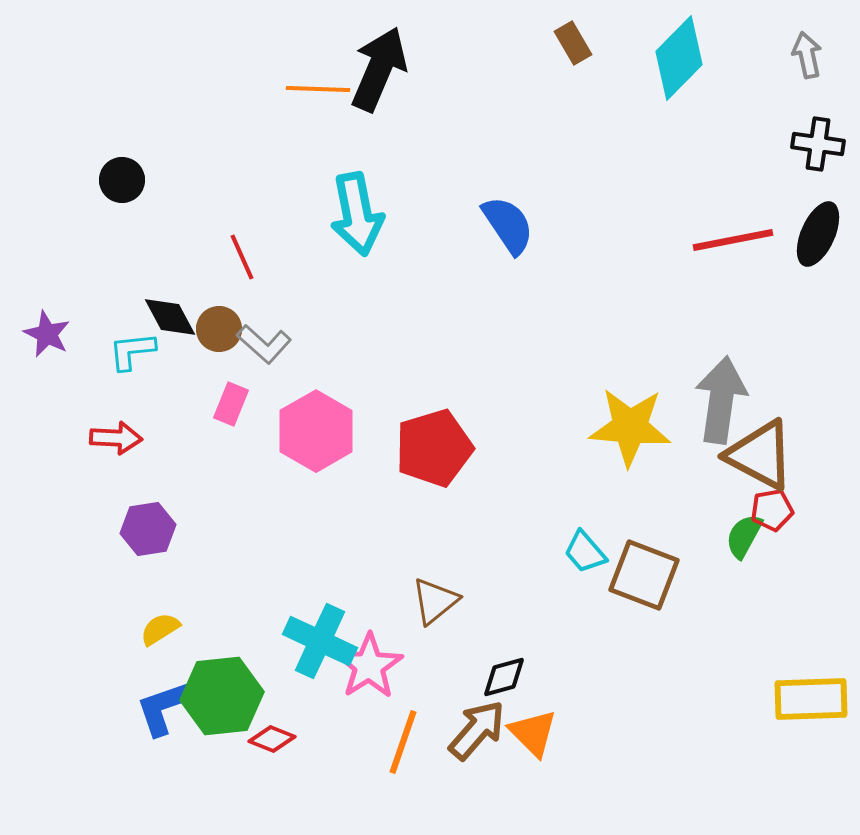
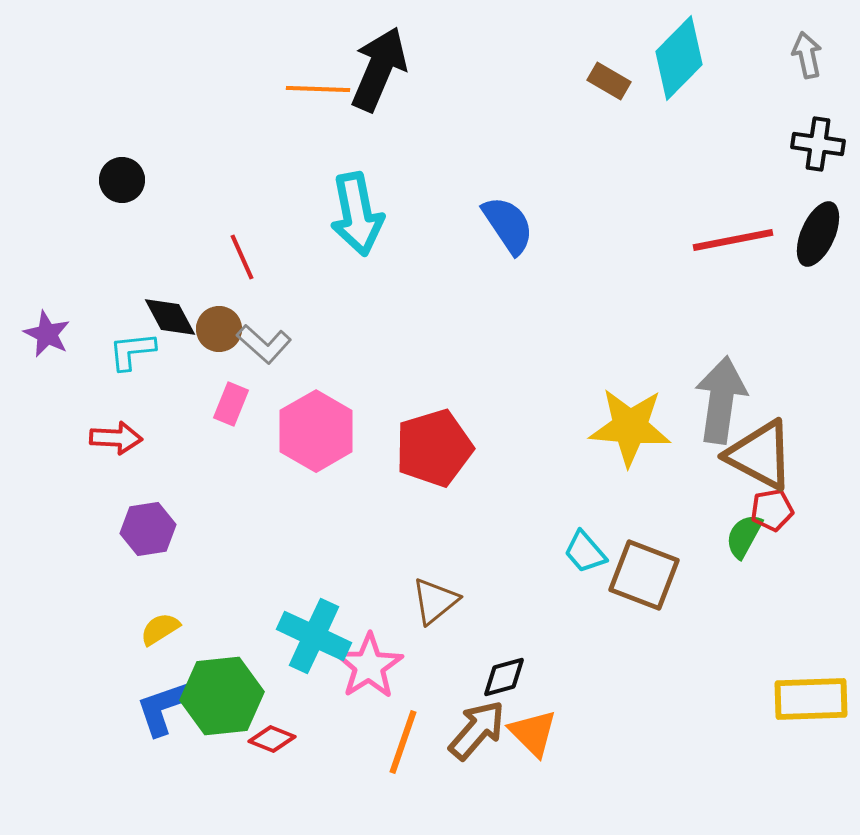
brown rectangle at (573, 43): moved 36 px right, 38 px down; rotated 30 degrees counterclockwise
cyan cross at (320, 641): moved 6 px left, 5 px up
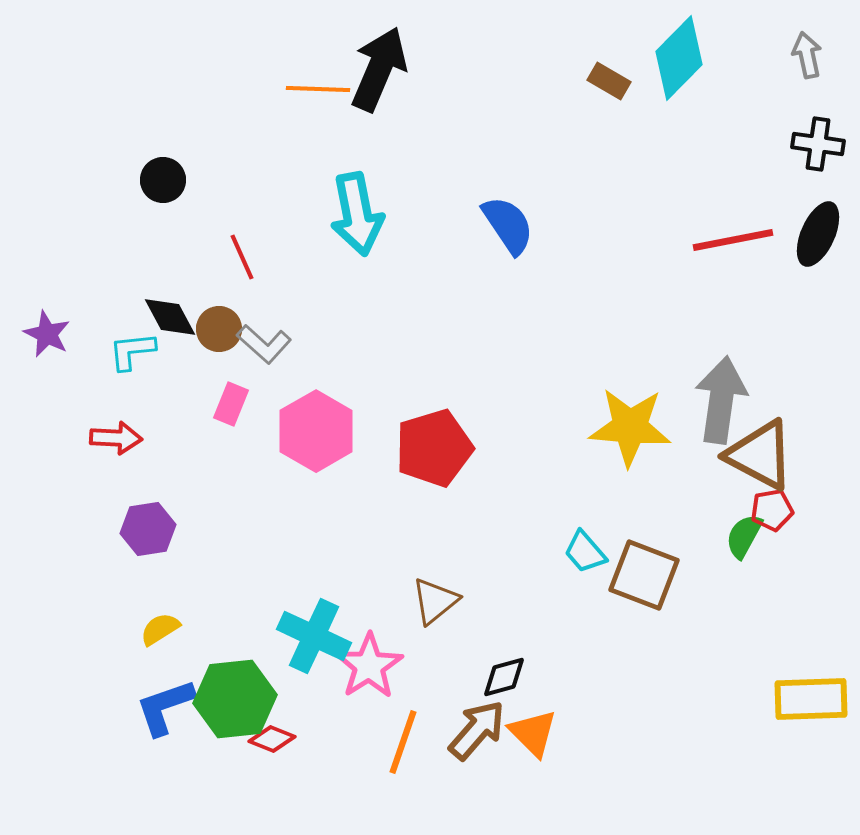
black circle at (122, 180): moved 41 px right
green hexagon at (222, 696): moved 13 px right, 3 px down
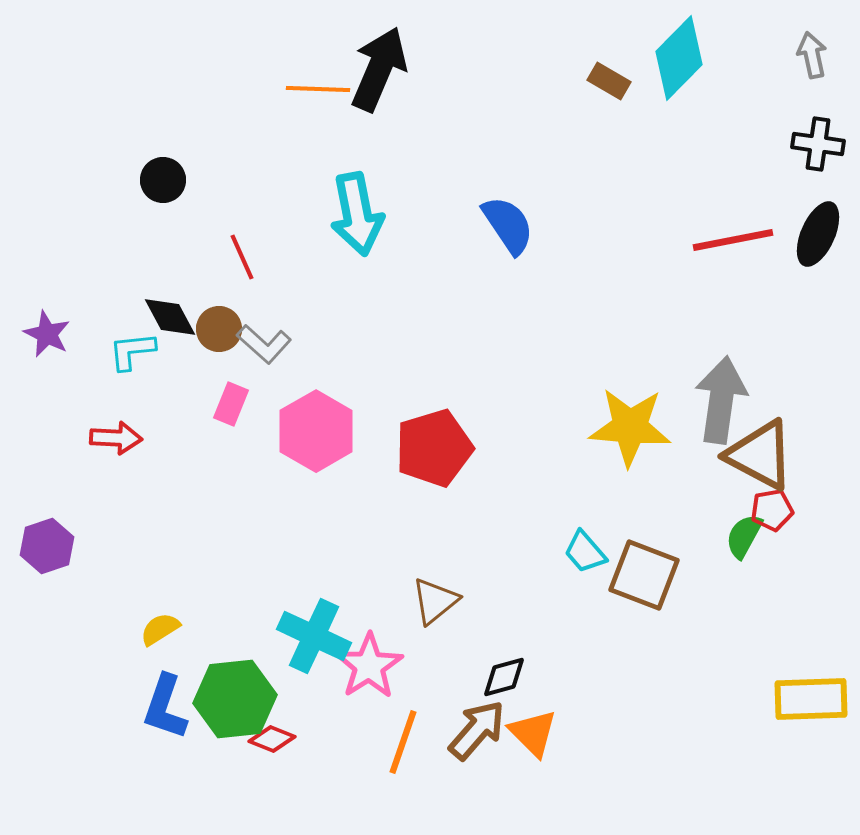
gray arrow at (807, 55): moved 5 px right
purple hexagon at (148, 529): moved 101 px left, 17 px down; rotated 10 degrees counterclockwise
blue L-shape at (165, 707): rotated 52 degrees counterclockwise
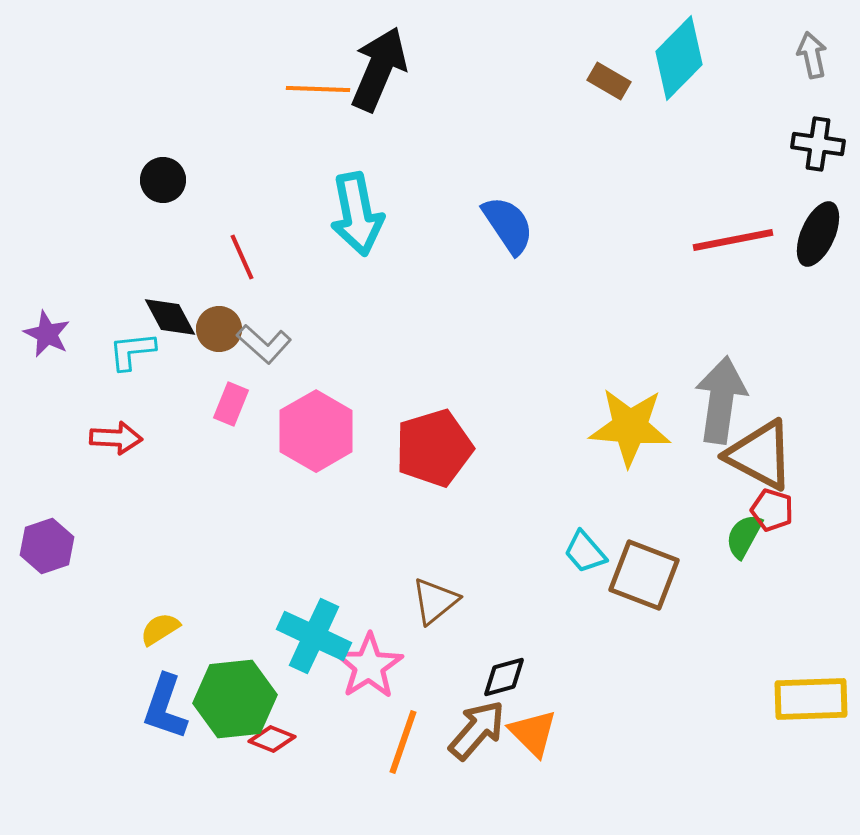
red pentagon at (772, 510): rotated 27 degrees clockwise
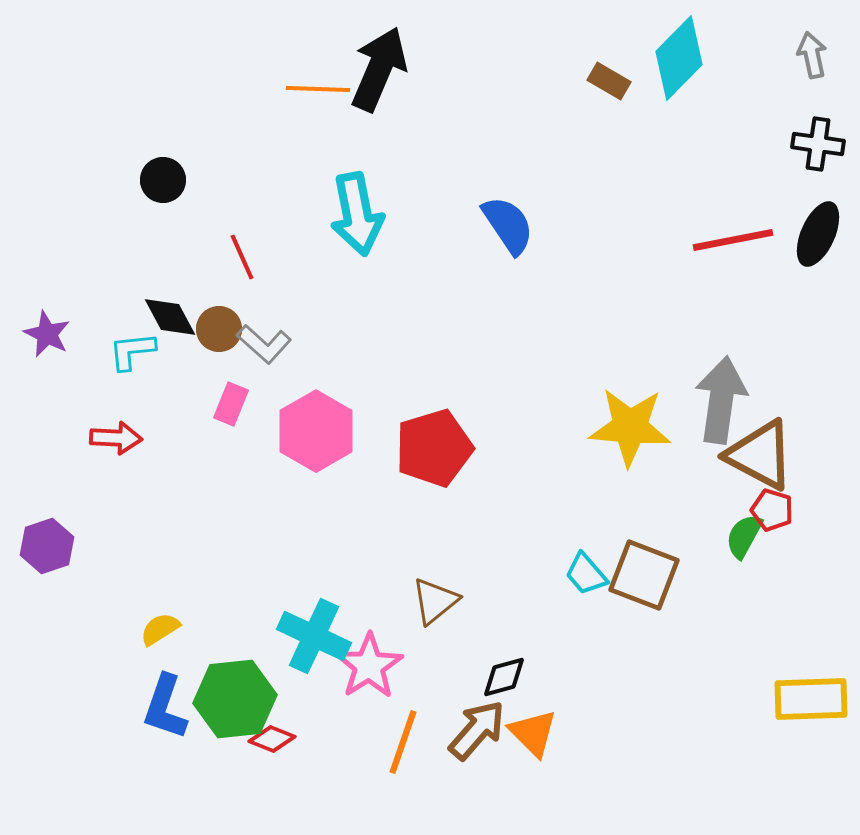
cyan trapezoid at (585, 552): moved 1 px right, 22 px down
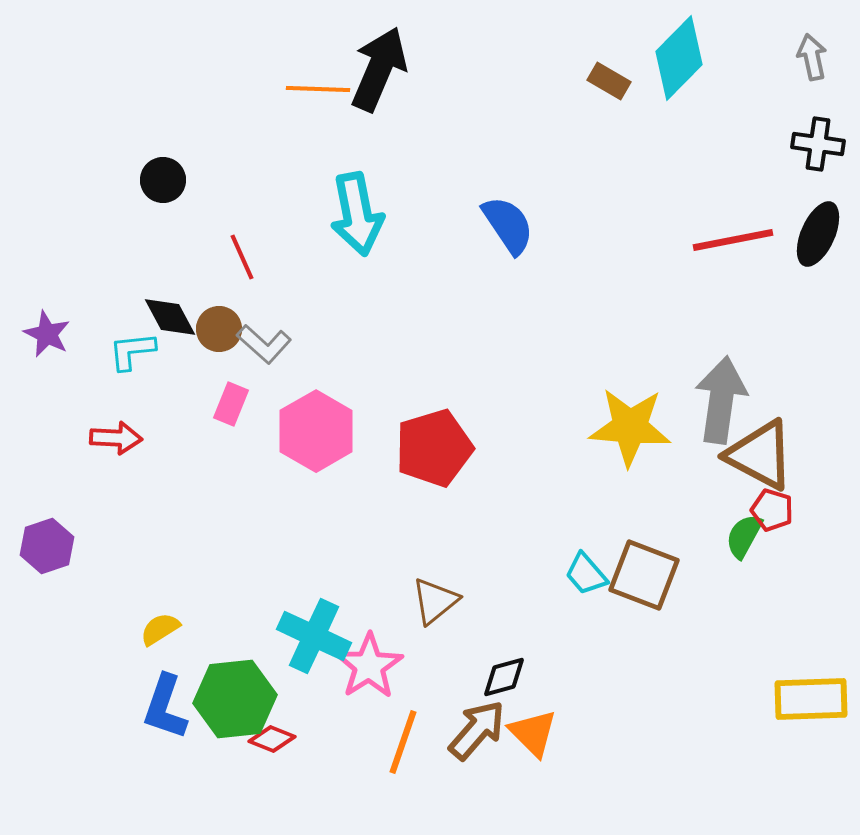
gray arrow at (812, 55): moved 2 px down
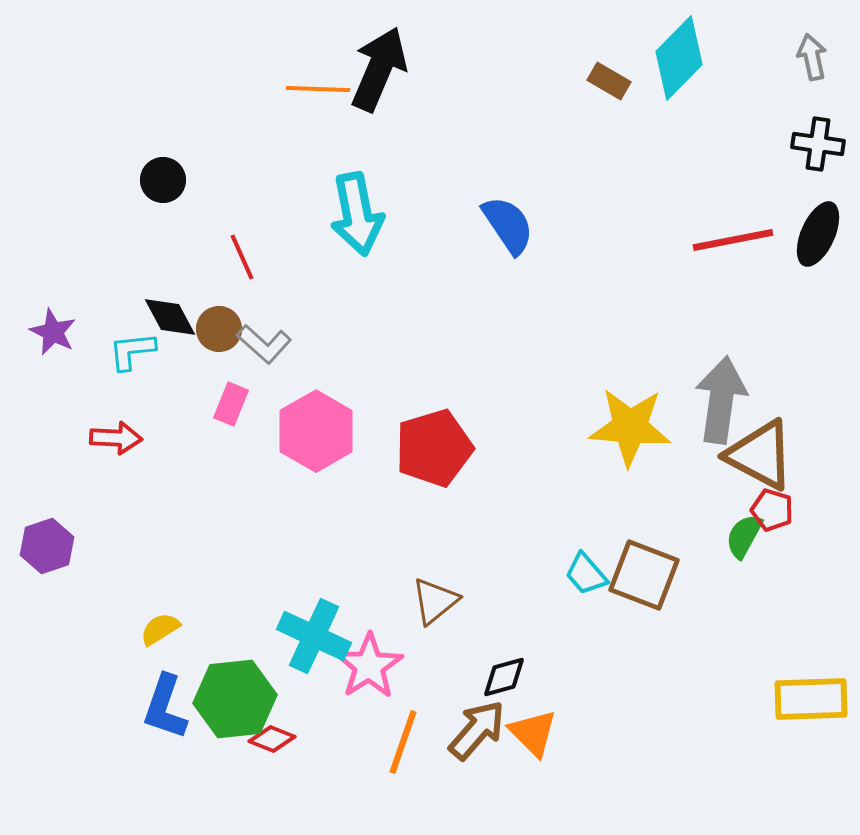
purple star at (47, 334): moved 6 px right, 2 px up
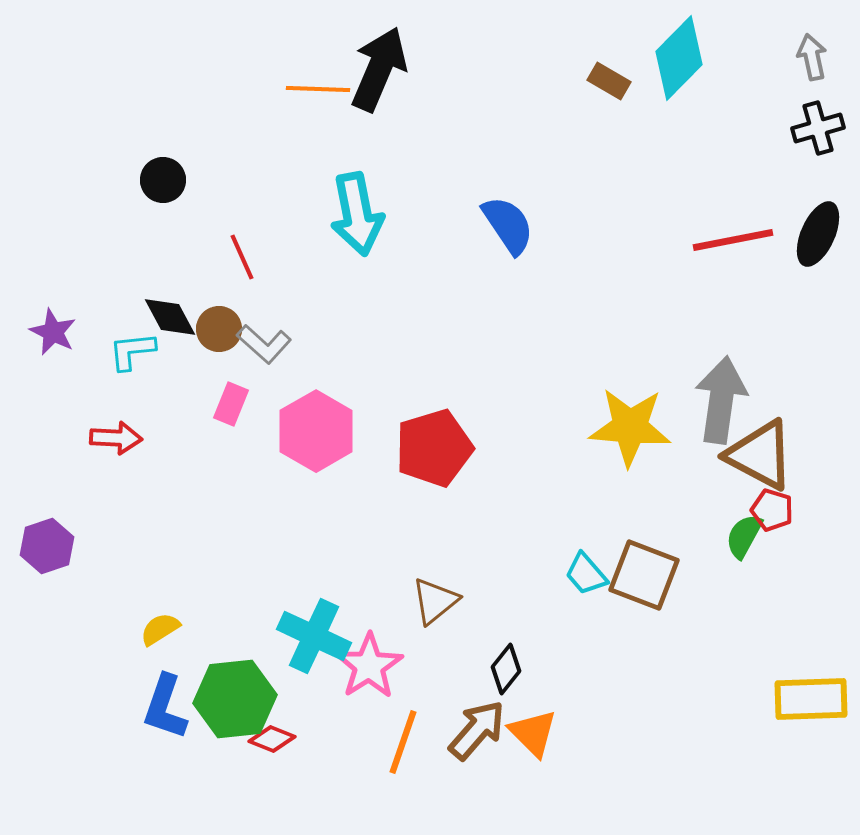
black cross at (818, 144): moved 16 px up; rotated 24 degrees counterclockwise
black diamond at (504, 677): moved 2 px right, 8 px up; rotated 36 degrees counterclockwise
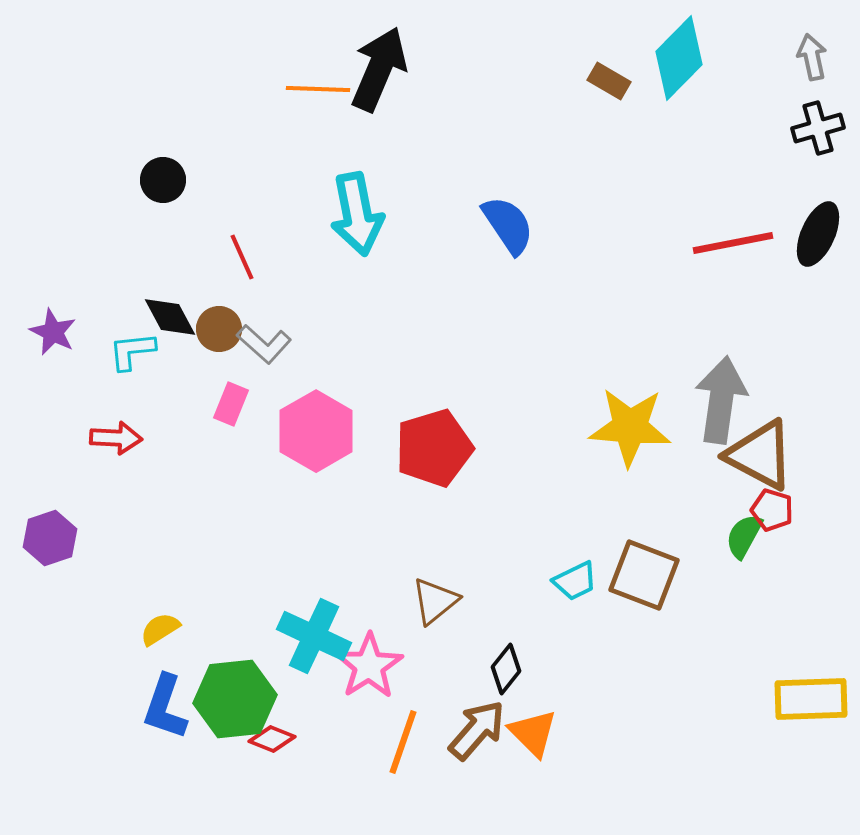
red line at (733, 240): moved 3 px down
purple hexagon at (47, 546): moved 3 px right, 8 px up
cyan trapezoid at (586, 574): moved 11 px left, 7 px down; rotated 75 degrees counterclockwise
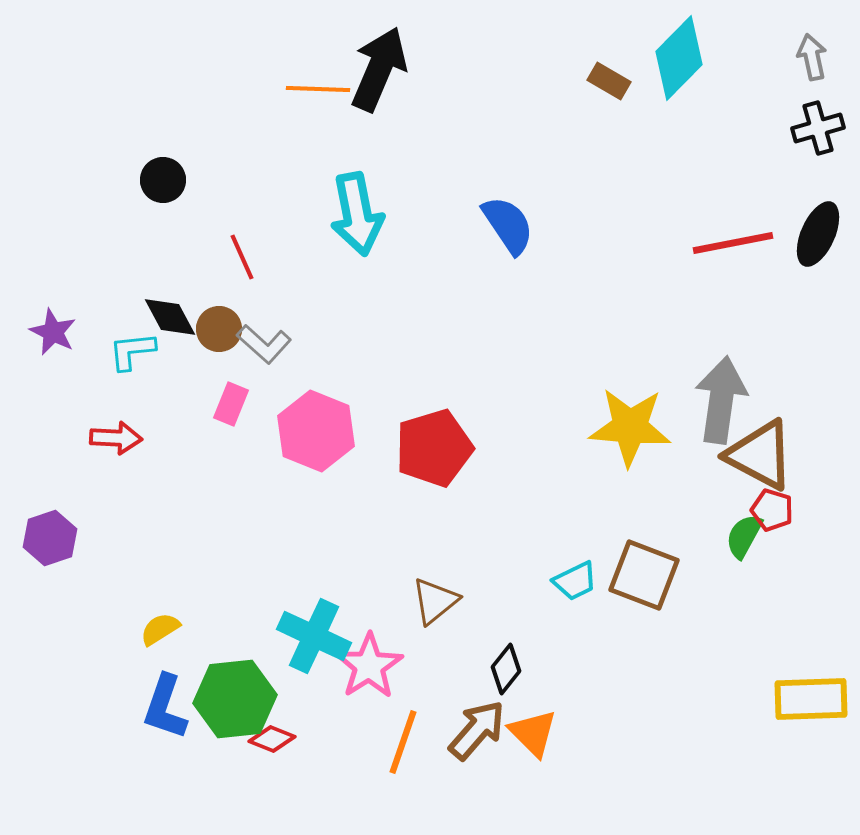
pink hexagon at (316, 431): rotated 8 degrees counterclockwise
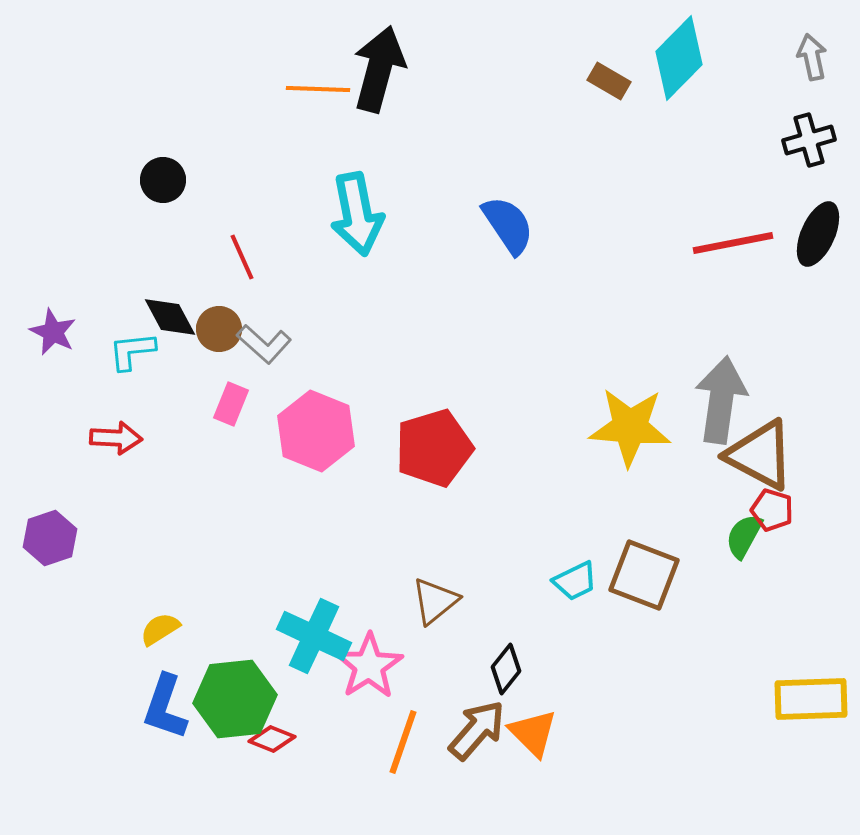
black arrow at (379, 69): rotated 8 degrees counterclockwise
black cross at (818, 128): moved 9 px left, 12 px down
